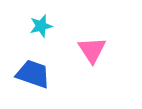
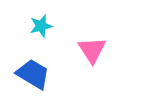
blue trapezoid: rotated 12 degrees clockwise
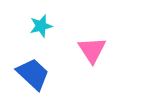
blue trapezoid: rotated 12 degrees clockwise
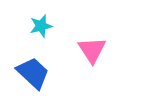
blue trapezoid: moved 1 px up
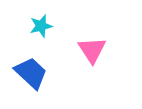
blue trapezoid: moved 2 px left
